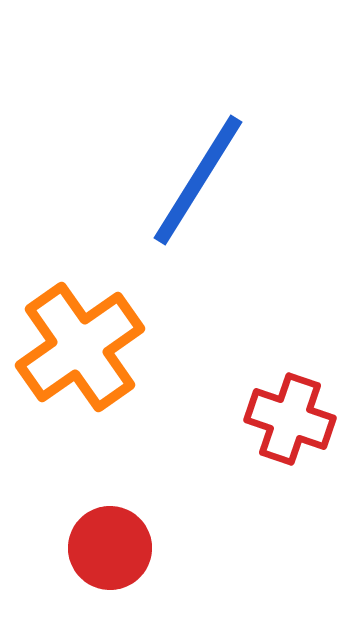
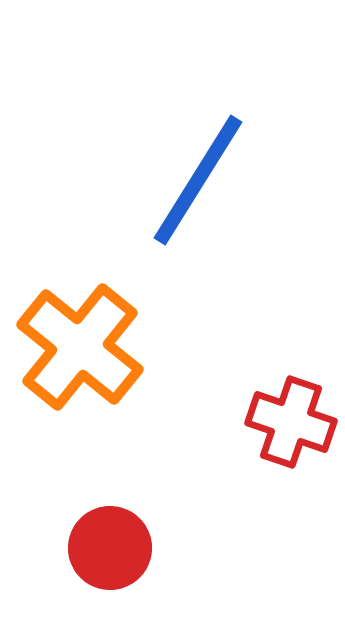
orange cross: rotated 16 degrees counterclockwise
red cross: moved 1 px right, 3 px down
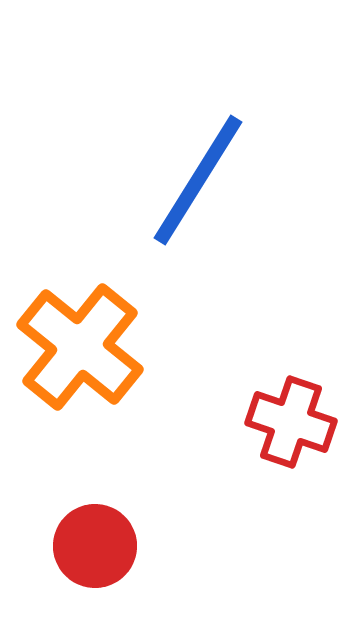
red circle: moved 15 px left, 2 px up
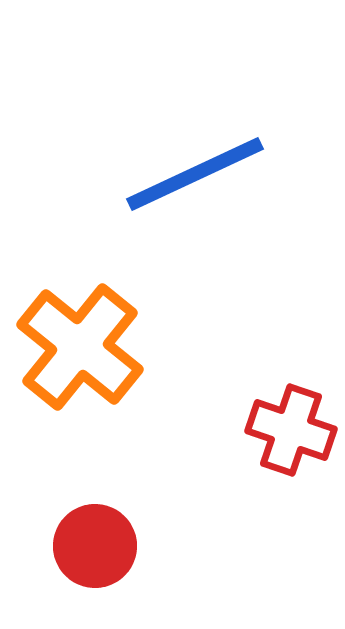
blue line: moved 3 px left, 6 px up; rotated 33 degrees clockwise
red cross: moved 8 px down
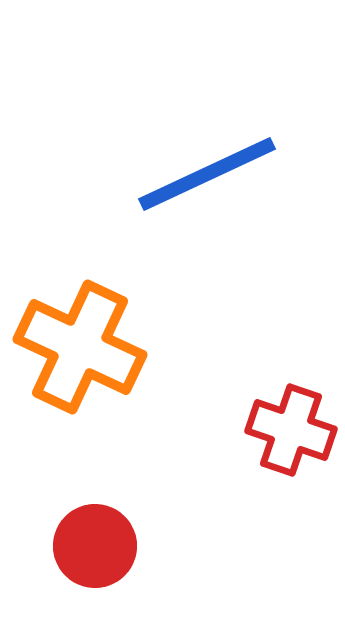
blue line: moved 12 px right
orange cross: rotated 14 degrees counterclockwise
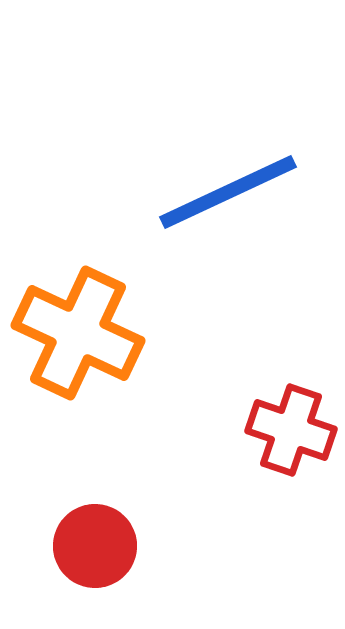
blue line: moved 21 px right, 18 px down
orange cross: moved 2 px left, 14 px up
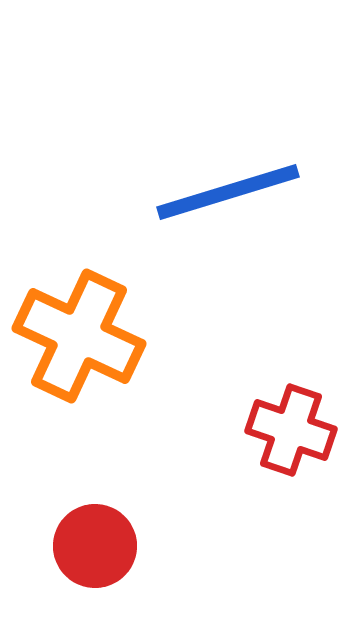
blue line: rotated 8 degrees clockwise
orange cross: moved 1 px right, 3 px down
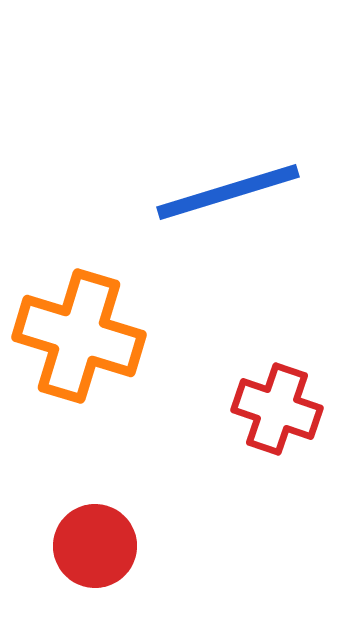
orange cross: rotated 8 degrees counterclockwise
red cross: moved 14 px left, 21 px up
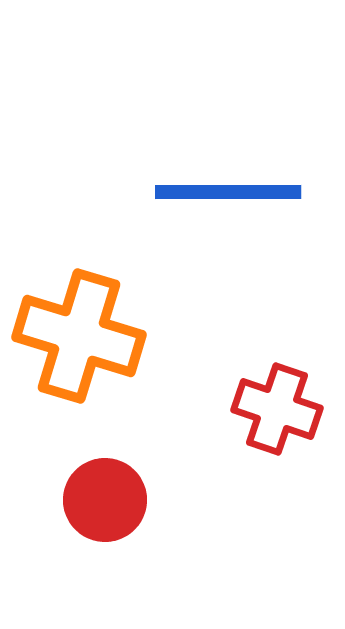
blue line: rotated 17 degrees clockwise
red circle: moved 10 px right, 46 px up
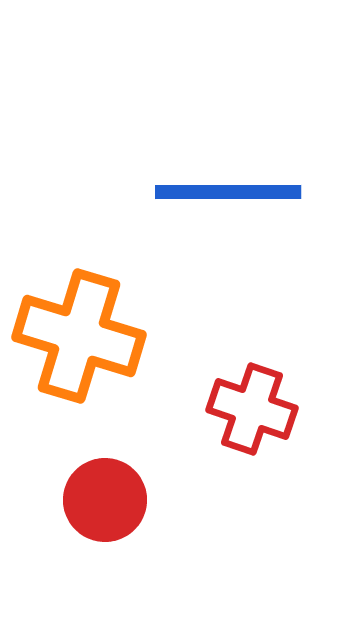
red cross: moved 25 px left
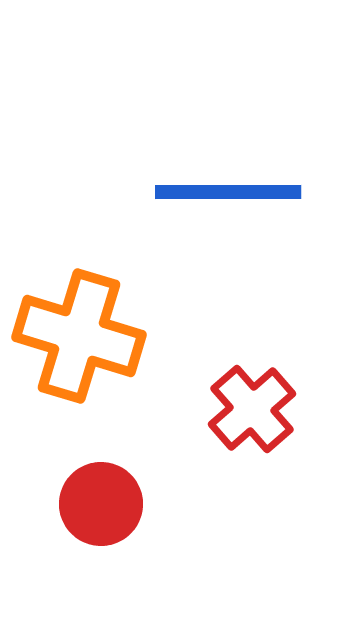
red cross: rotated 30 degrees clockwise
red circle: moved 4 px left, 4 px down
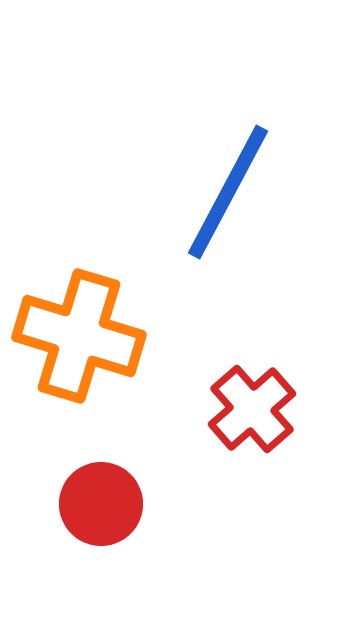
blue line: rotated 62 degrees counterclockwise
